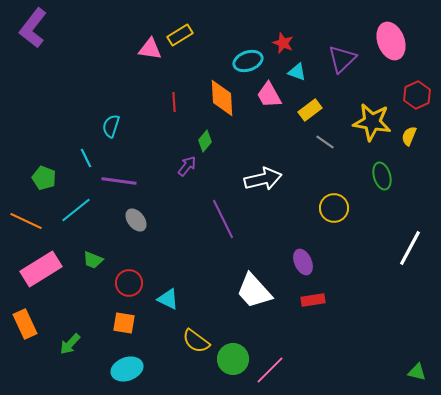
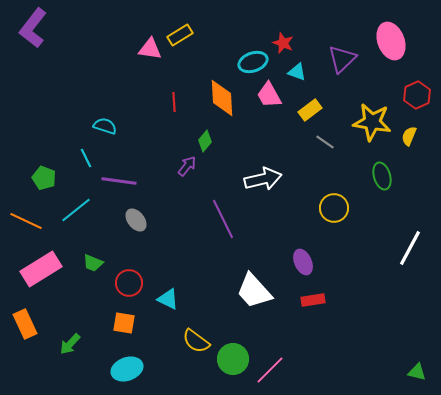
cyan ellipse at (248, 61): moved 5 px right, 1 px down
cyan semicircle at (111, 126): moved 6 px left; rotated 90 degrees clockwise
green trapezoid at (93, 260): moved 3 px down
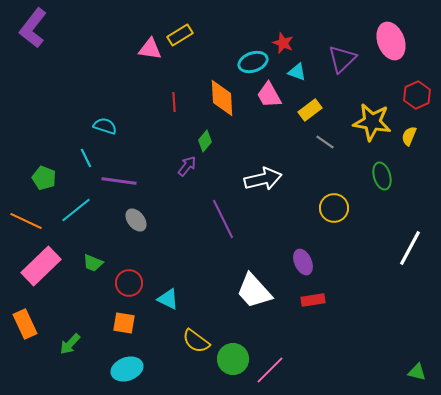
pink rectangle at (41, 269): moved 3 px up; rotated 12 degrees counterclockwise
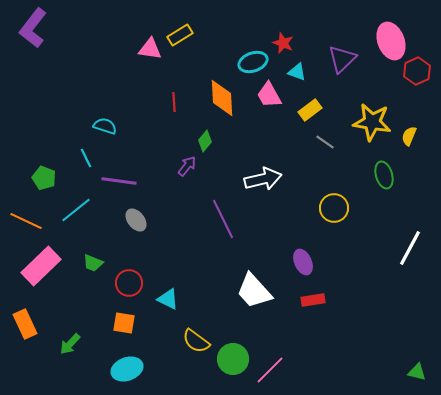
red hexagon at (417, 95): moved 24 px up
green ellipse at (382, 176): moved 2 px right, 1 px up
